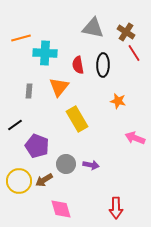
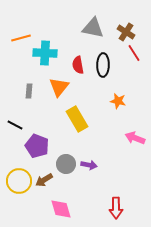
black line: rotated 63 degrees clockwise
purple arrow: moved 2 px left
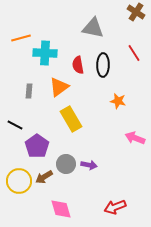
brown cross: moved 10 px right, 20 px up
orange triangle: rotated 15 degrees clockwise
yellow rectangle: moved 6 px left
purple pentagon: rotated 15 degrees clockwise
brown arrow: moved 3 px up
red arrow: moved 1 px left, 1 px up; rotated 70 degrees clockwise
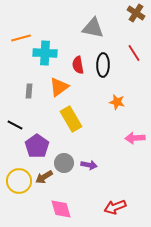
brown cross: moved 1 px down
orange star: moved 1 px left, 1 px down
pink arrow: rotated 24 degrees counterclockwise
gray circle: moved 2 px left, 1 px up
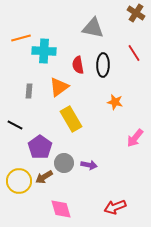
cyan cross: moved 1 px left, 2 px up
orange star: moved 2 px left
pink arrow: rotated 48 degrees counterclockwise
purple pentagon: moved 3 px right, 1 px down
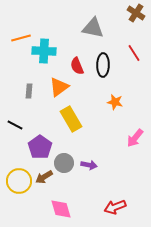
red semicircle: moved 1 px left, 1 px down; rotated 12 degrees counterclockwise
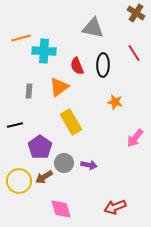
yellow rectangle: moved 3 px down
black line: rotated 42 degrees counterclockwise
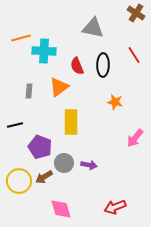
red line: moved 2 px down
yellow rectangle: rotated 30 degrees clockwise
purple pentagon: rotated 15 degrees counterclockwise
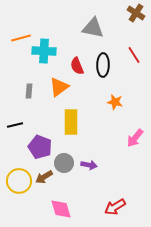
red arrow: rotated 10 degrees counterclockwise
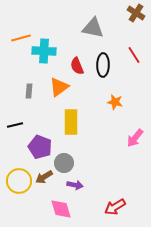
purple arrow: moved 14 px left, 20 px down
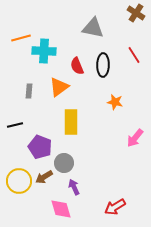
purple arrow: moved 1 px left, 2 px down; rotated 126 degrees counterclockwise
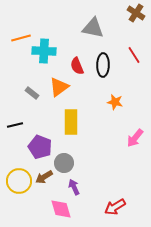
gray rectangle: moved 3 px right, 2 px down; rotated 56 degrees counterclockwise
